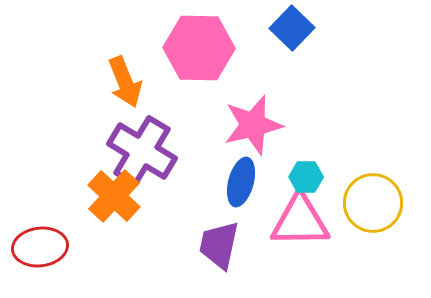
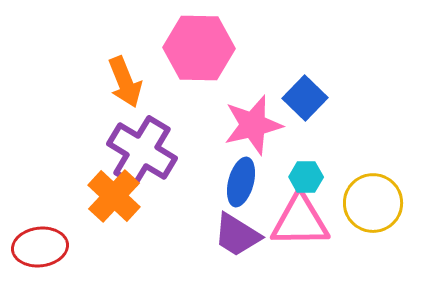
blue square: moved 13 px right, 70 px down
purple trapezoid: moved 18 px right, 10 px up; rotated 70 degrees counterclockwise
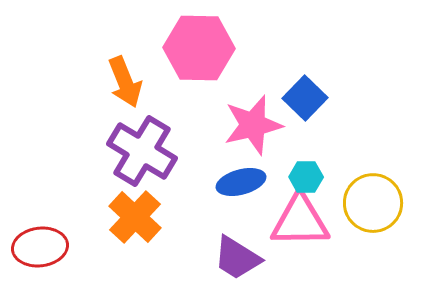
blue ellipse: rotated 60 degrees clockwise
orange cross: moved 21 px right, 21 px down
purple trapezoid: moved 23 px down
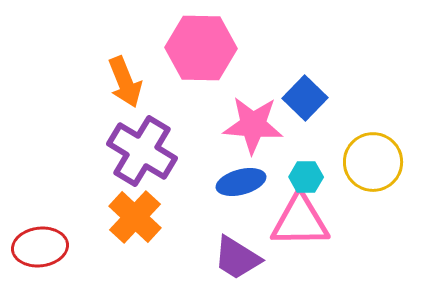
pink hexagon: moved 2 px right
pink star: rotated 18 degrees clockwise
yellow circle: moved 41 px up
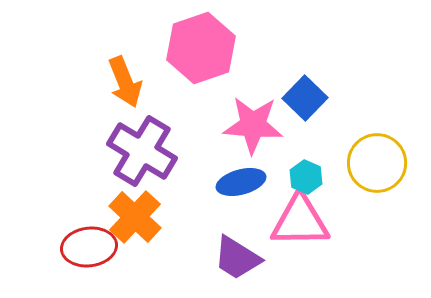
pink hexagon: rotated 20 degrees counterclockwise
yellow circle: moved 4 px right, 1 px down
cyan hexagon: rotated 24 degrees clockwise
red ellipse: moved 49 px right
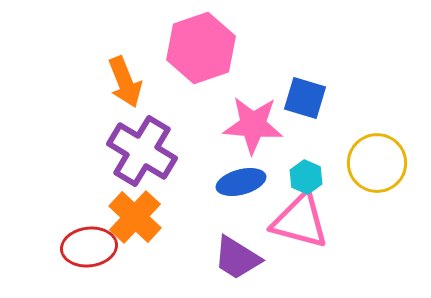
blue square: rotated 27 degrees counterclockwise
pink triangle: rotated 16 degrees clockwise
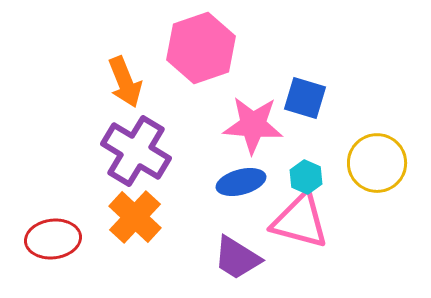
purple cross: moved 6 px left
red ellipse: moved 36 px left, 8 px up
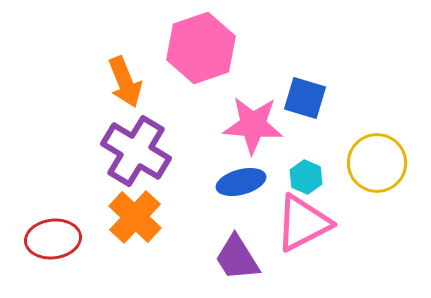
pink triangle: moved 3 px right, 2 px down; rotated 42 degrees counterclockwise
purple trapezoid: rotated 26 degrees clockwise
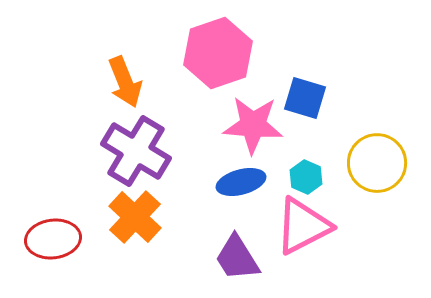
pink hexagon: moved 17 px right, 5 px down
pink triangle: moved 3 px down
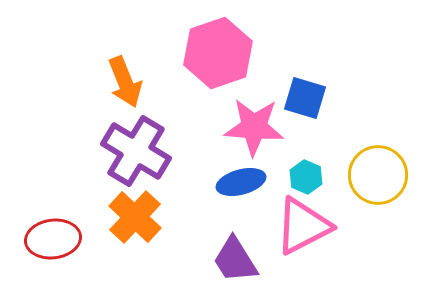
pink star: moved 1 px right, 2 px down
yellow circle: moved 1 px right, 12 px down
purple trapezoid: moved 2 px left, 2 px down
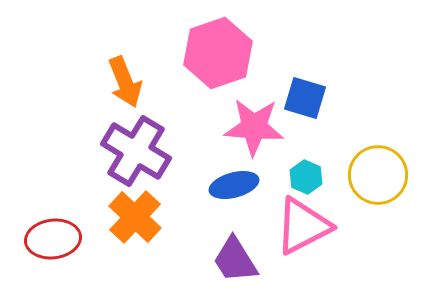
blue ellipse: moved 7 px left, 3 px down
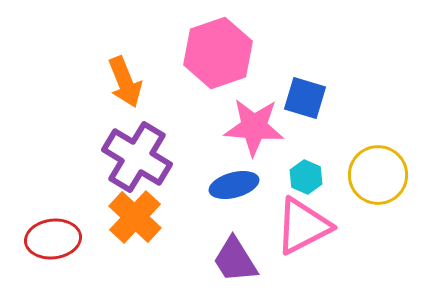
purple cross: moved 1 px right, 6 px down
